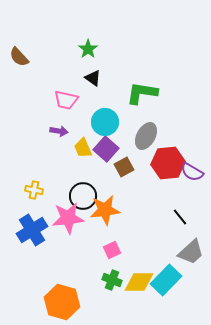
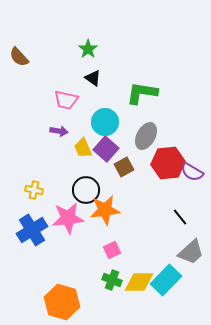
black circle: moved 3 px right, 6 px up
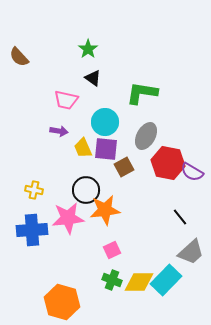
purple square: rotated 35 degrees counterclockwise
red hexagon: rotated 16 degrees clockwise
blue cross: rotated 28 degrees clockwise
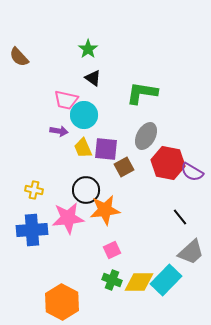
cyan circle: moved 21 px left, 7 px up
orange hexagon: rotated 12 degrees clockwise
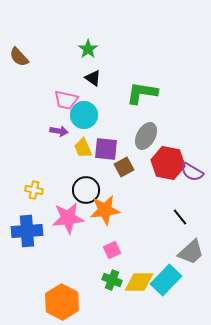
blue cross: moved 5 px left, 1 px down
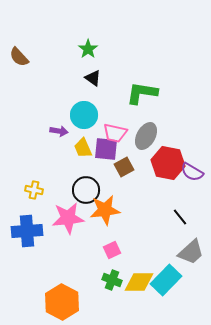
pink trapezoid: moved 49 px right, 33 px down
